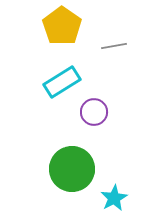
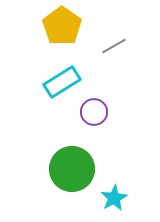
gray line: rotated 20 degrees counterclockwise
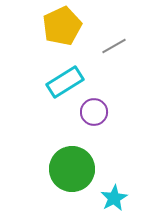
yellow pentagon: rotated 12 degrees clockwise
cyan rectangle: moved 3 px right
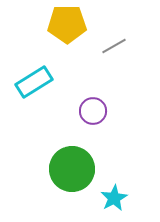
yellow pentagon: moved 5 px right, 2 px up; rotated 24 degrees clockwise
cyan rectangle: moved 31 px left
purple circle: moved 1 px left, 1 px up
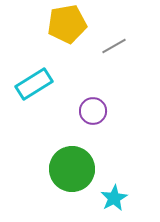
yellow pentagon: rotated 9 degrees counterclockwise
cyan rectangle: moved 2 px down
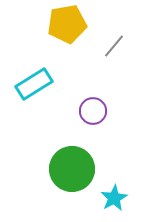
gray line: rotated 20 degrees counterclockwise
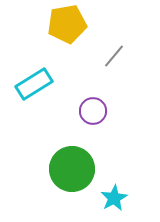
gray line: moved 10 px down
